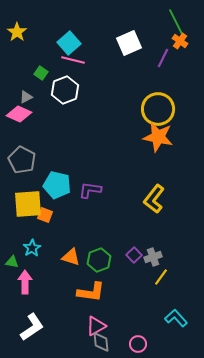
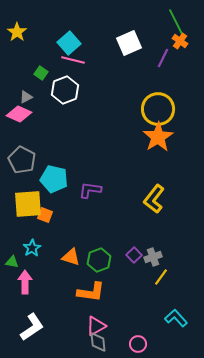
orange star: rotated 28 degrees clockwise
cyan pentagon: moved 3 px left, 6 px up
gray diamond: moved 3 px left
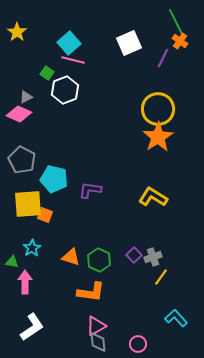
green square: moved 6 px right
yellow L-shape: moved 1 px left, 2 px up; rotated 84 degrees clockwise
green hexagon: rotated 15 degrees counterclockwise
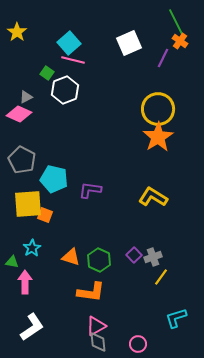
cyan L-shape: rotated 65 degrees counterclockwise
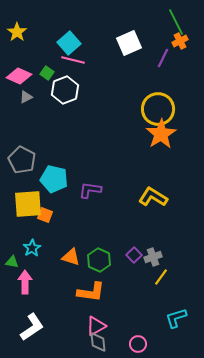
orange cross: rotated 28 degrees clockwise
pink diamond: moved 38 px up
orange star: moved 3 px right, 3 px up
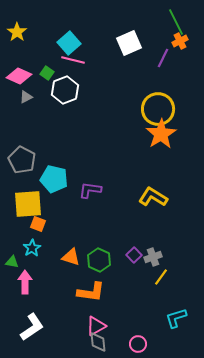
orange square: moved 7 px left, 9 px down
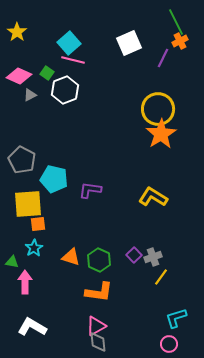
gray triangle: moved 4 px right, 2 px up
orange square: rotated 28 degrees counterclockwise
cyan star: moved 2 px right
orange L-shape: moved 8 px right
white L-shape: rotated 116 degrees counterclockwise
pink circle: moved 31 px right
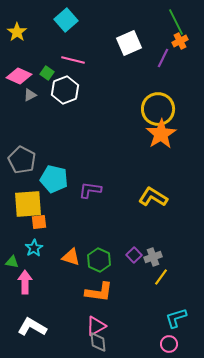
cyan square: moved 3 px left, 23 px up
orange square: moved 1 px right, 2 px up
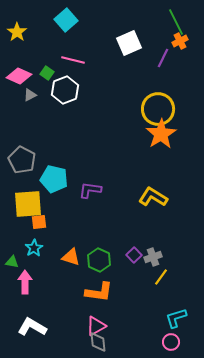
pink circle: moved 2 px right, 2 px up
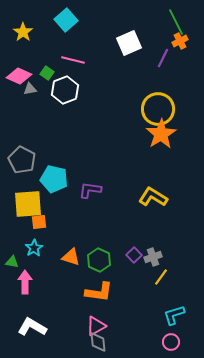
yellow star: moved 6 px right
gray triangle: moved 6 px up; rotated 16 degrees clockwise
cyan L-shape: moved 2 px left, 3 px up
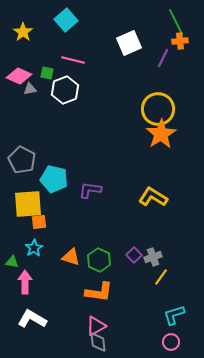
orange cross: rotated 21 degrees clockwise
green square: rotated 24 degrees counterclockwise
white L-shape: moved 8 px up
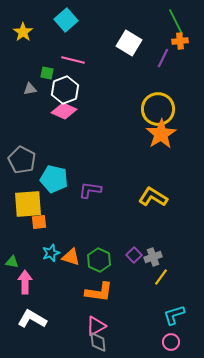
white square: rotated 35 degrees counterclockwise
pink diamond: moved 45 px right, 35 px down
cyan star: moved 17 px right, 5 px down; rotated 12 degrees clockwise
